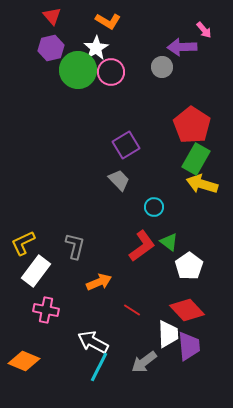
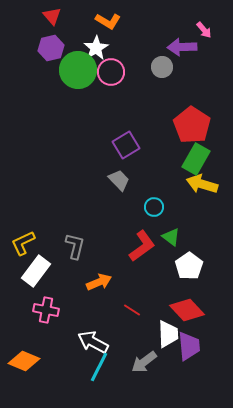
green triangle: moved 2 px right, 5 px up
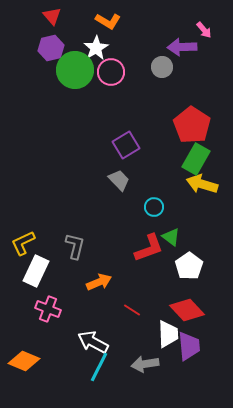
green circle: moved 3 px left
red L-shape: moved 7 px right, 2 px down; rotated 16 degrees clockwise
white rectangle: rotated 12 degrees counterclockwise
pink cross: moved 2 px right, 1 px up; rotated 10 degrees clockwise
gray arrow: moved 1 px right, 2 px down; rotated 28 degrees clockwise
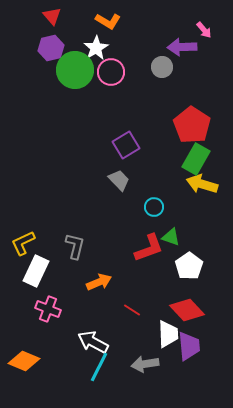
green triangle: rotated 18 degrees counterclockwise
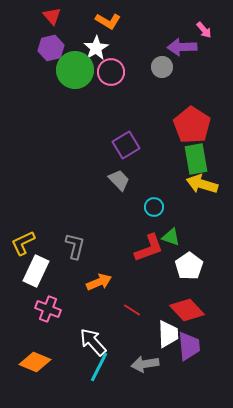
green rectangle: rotated 40 degrees counterclockwise
white arrow: rotated 20 degrees clockwise
orange diamond: moved 11 px right, 1 px down
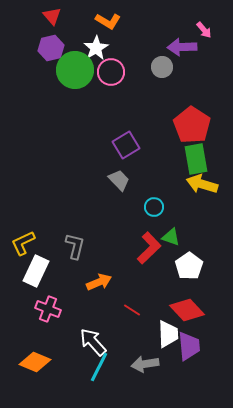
red L-shape: rotated 24 degrees counterclockwise
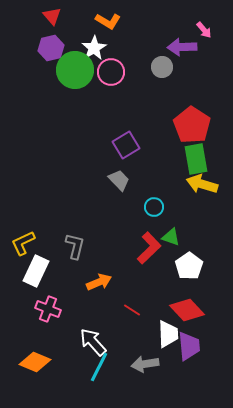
white star: moved 2 px left
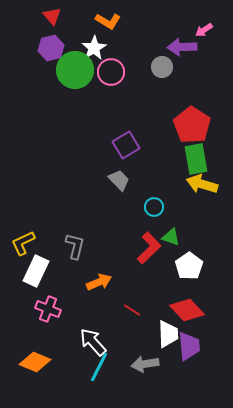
pink arrow: rotated 96 degrees clockwise
